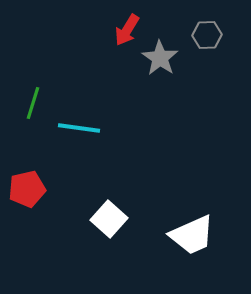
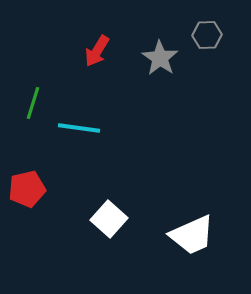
red arrow: moved 30 px left, 21 px down
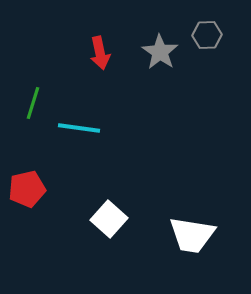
red arrow: moved 3 px right, 2 px down; rotated 44 degrees counterclockwise
gray star: moved 6 px up
white trapezoid: rotated 33 degrees clockwise
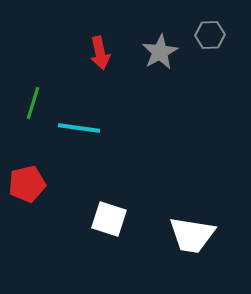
gray hexagon: moved 3 px right
gray star: rotated 9 degrees clockwise
red pentagon: moved 5 px up
white square: rotated 24 degrees counterclockwise
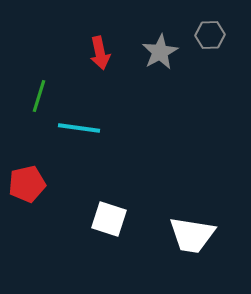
green line: moved 6 px right, 7 px up
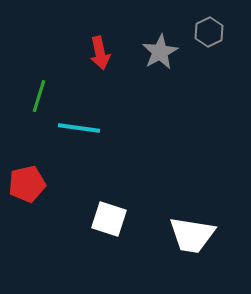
gray hexagon: moved 1 px left, 3 px up; rotated 24 degrees counterclockwise
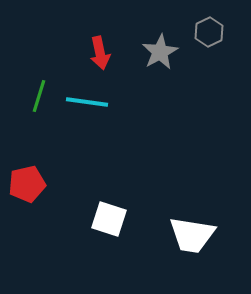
cyan line: moved 8 px right, 26 px up
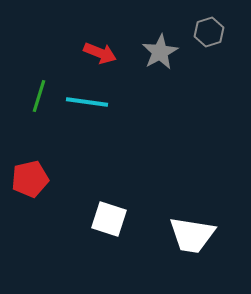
gray hexagon: rotated 8 degrees clockwise
red arrow: rotated 56 degrees counterclockwise
red pentagon: moved 3 px right, 5 px up
